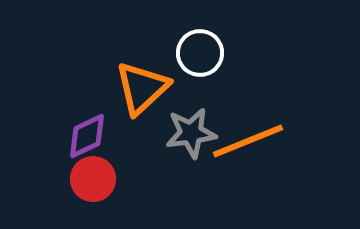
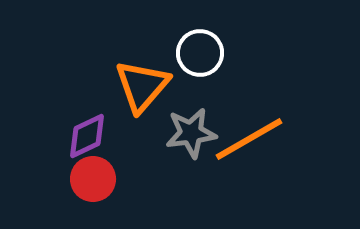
orange triangle: moved 2 px up; rotated 6 degrees counterclockwise
orange line: moved 1 px right, 2 px up; rotated 8 degrees counterclockwise
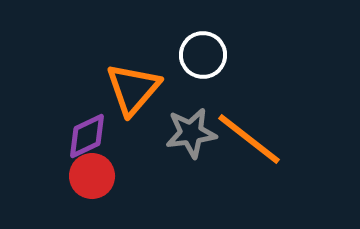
white circle: moved 3 px right, 2 px down
orange triangle: moved 9 px left, 3 px down
orange line: rotated 68 degrees clockwise
red circle: moved 1 px left, 3 px up
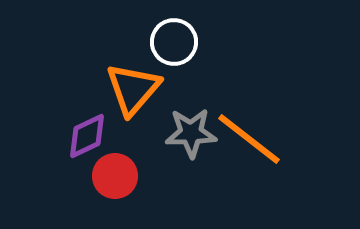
white circle: moved 29 px left, 13 px up
gray star: rotated 6 degrees clockwise
red circle: moved 23 px right
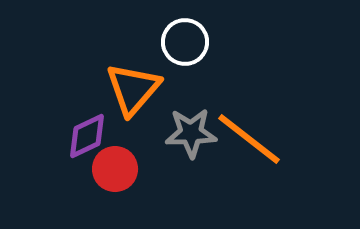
white circle: moved 11 px right
red circle: moved 7 px up
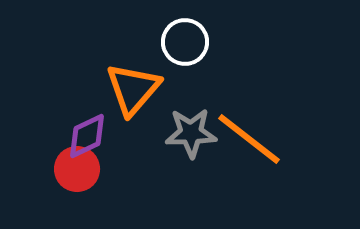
red circle: moved 38 px left
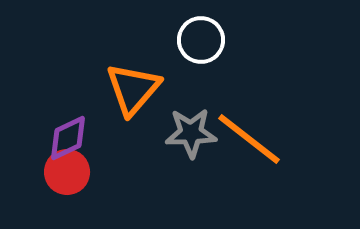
white circle: moved 16 px right, 2 px up
purple diamond: moved 19 px left, 2 px down
red circle: moved 10 px left, 3 px down
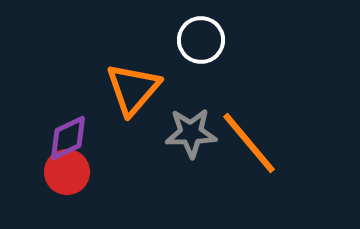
orange line: moved 4 px down; rotated 12 degrees clockwise
